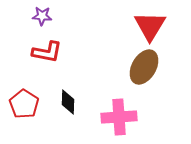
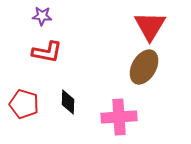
red pentagon: rotated 16 degrees counterclockwise
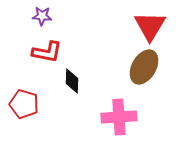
black diamond: moved 4 px right, 21 px up
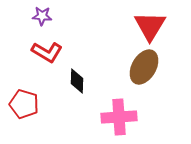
red L-shape: rotated 20 degrees clockwise
black diamond: moved 5 px right
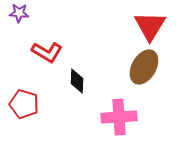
purple star: moved 23 px left, 3 px up
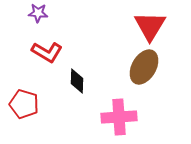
purple star: moved 19 px right
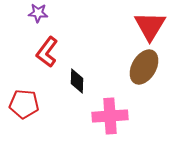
red L-shape: rotated 96 degrees clockwise
red pentagon: rotated 12 degrees counterclockwise
pink cross: moved 9 px left, 1 px up
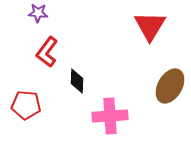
brown ellipse: moved 26 px right, 19 px down
red pentagon: moved 2 px right, 1 px down
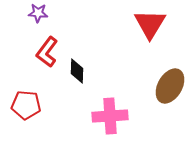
red triangle: moved 2 px up
black diamond: moved 10 px up
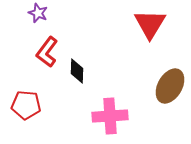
purple star: rotated 18 degrees clockwise
